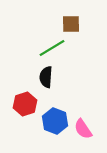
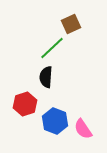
brown square: rotated 24 degrees counterclockwise
green line: rotated 12 degrees counterclockwise
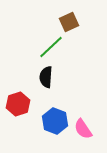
brown square: moved 2 px left, 2 px up
green line: moved 1 px left, 1 px up
red hexagon: moved 7 px left
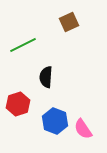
green line: moved 28 px left, 2 px up; rotated 16 degrees clockwise
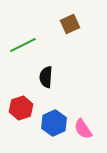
brown square: moved 1 px right, 2 px down
red hexagon: moved 3 px right, 4 px down
blue hexagon: moved 1 px left, 2 px down; rotated 15 degrees clockwise
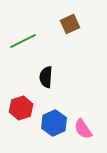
green line: moved 4 px up
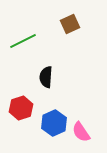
pink semicircle: moved 2 px left, 3 px down
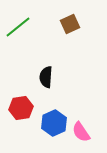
green line: moved 5 px left, 14 px up; rotated 12 degrees counterclockwise
red hexagon: rotated 10 degrees clockwise
